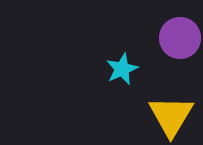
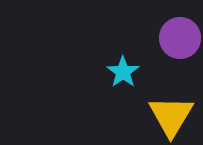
cyan star: moved 1 px right, 3 px down; rotated 12 degrees counterclockwise
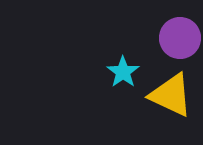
yellow triangle: moved 21 px up; rotated 36 degrees counterclockwise
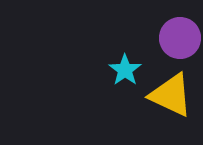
cyan star: moved 2 px right, 2 px up
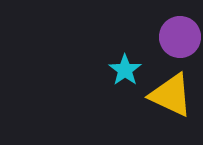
purple circle: moved 1 px up
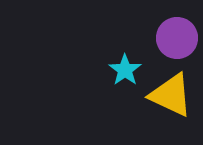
purple circle: moved 3 px left, 1 px down
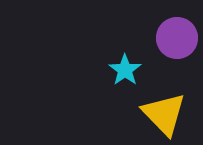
yellow triangle: moved 7 px left, 19 px down; rotated 21 degrees clockwise
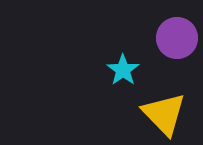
cyan star: moved 2 px left
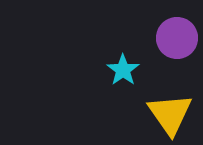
yellow triangle: moved 6 px right; rotated 9 degrees clockwise
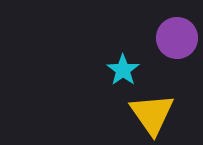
yellow triangle: moved 18 px left
